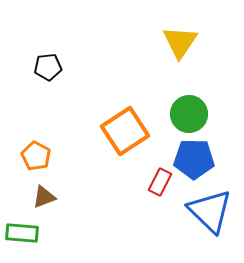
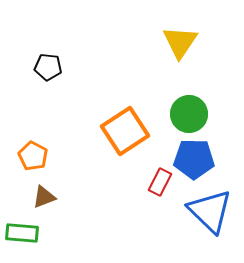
black pentagon: rotated 12 degrees clockwise
orange pentagon: moved 3 px left
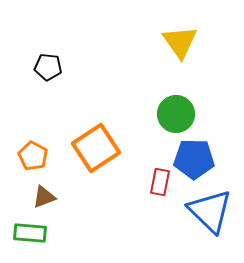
yellow triangle: rotated 9 degrees counterclockwise
green circle: moved 13 px left
orange square: moved 29 px left, 17 px down
red rectangle: rotated 16 degrees counterclockwise
green rectangle: moved 8 px right
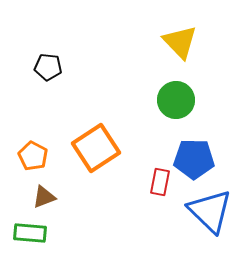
yellow triangle: rotated 9 degrees counterclockwise
green circle: moved 14 px up
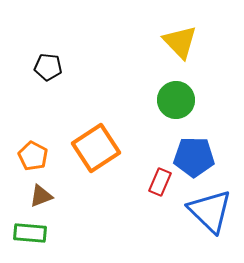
blue pentagon: moved 2 px up
red rectangle: rotated 12 degrees clockwise
brown triangle: moved 3 px left, 1 px up
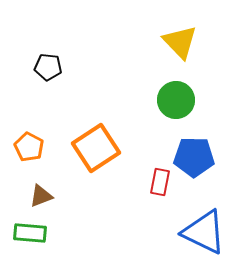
orange pentagon: moved 4 px left, 9 px up
red rectangle: rotated 12 degrees counterclockwise
blue triangle: moved 6 px left, 21 px down; rotated 18 degrees counterclockwise
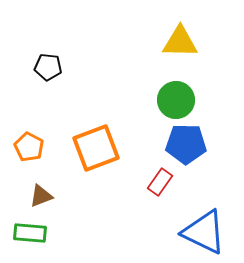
yellow triangle: rotated 45 degrees counterclockwise
orange square: rotated 12 degrees clockwise
blue pentagon: moved 8 px left, 13 px up
red rectangle: rotated 24 degrees clockwise
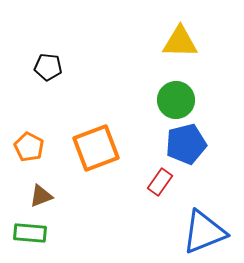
blue pentagon: rotated 15 degrees counterclockwise
blue triangle: rotated 48 degrees counterclockwise
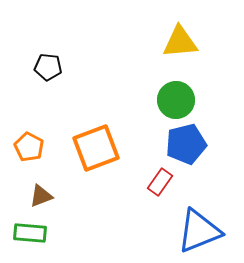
yellow triangle: rotated 6 degrees counterclockwise
blue triangle: moved 5 px left, 1 px up
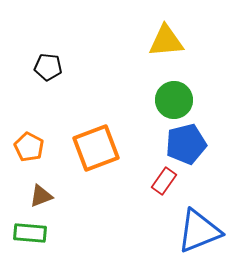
yellow triangle: moved 14 px left, 1 px up
green circle: moved 2 px left
red rectangle: moved 4 px right, 1 px up
